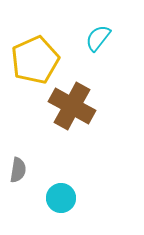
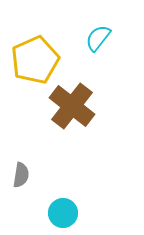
brown cross: rotated 9 degrees clockwise
gray semicircle: moved 3 px right, 5 px down
cyan circle: moved 2 px right, 15 px down
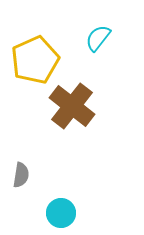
cyan circle: moved 2 px left
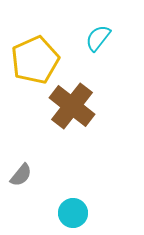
gray semicircle: rotated 30 degrees clockwise
cyan circle: moved 12 px right
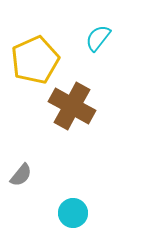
brown cross: rotated 9 degrees counterclockwise
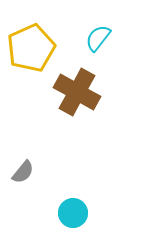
yellow pentagon: moved 4 px left, 12 px up
brown cross: moved 5 px right, 14 px up
gray semicircle: moved 2 px right, 3 px up
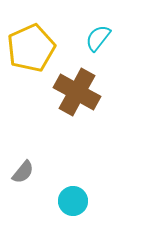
cyan circle: moved 12 px up
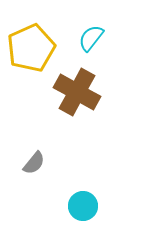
cyan semicircle: moved 7 px left
gray semicircle: moved 11 px right, 9 px up
cyan circle: moved 10 px right, 5 px down
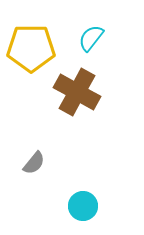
yellow pentagon: rotated 24 degrees clockwise
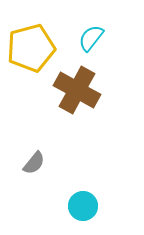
yellow pentagon: rotated 15 degrees counterclockwise
brown cross: moved 2 px up
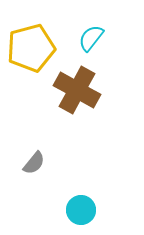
cyan circle: moved 2 px left, 4 px down
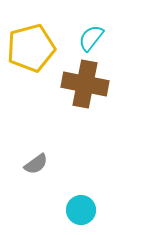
brown cross: moved 8 px right, 6 px up; rotated 18 degrees counterclockwise
gray semicircle: moved 2 px right, 1 px down; rotated 15 degrees clockwise
